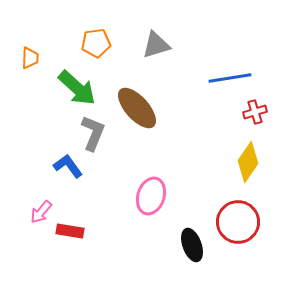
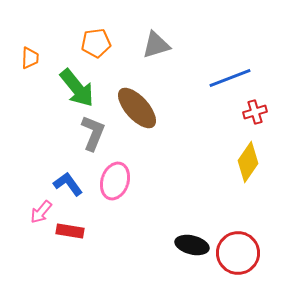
blue line: rotated 12 degrees counterclockwise
green arrow: rotated 9 degrees clockwise
blue L-shape: moved 18 px down
pink ellipse: moved 36 px left, 15 px up
red circle: moved 31 px down
black ellipse: rotated 56 degrees counterclockwise
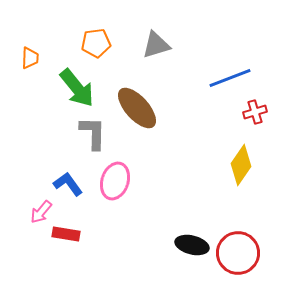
gray L-shape: rotated 21 degrees counterclockwise
yellow diamond: moved 7 px left, 3 px down
red rectangle: moved 4 px left, 3 px down
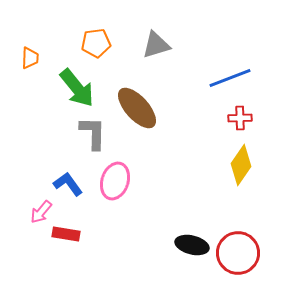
red cross: moved 15 px left, 6 px down; rotated 15 degrees clockwise
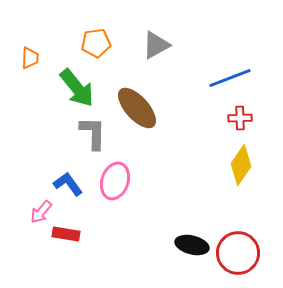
gray triangle: rotated 12 degrees counterclockwise
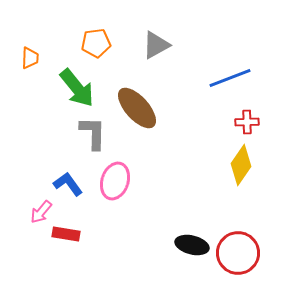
red cross: moved 7 px right, 4 px down
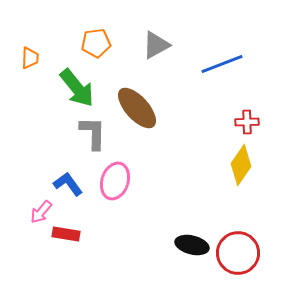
blue line: moved 8 px left, 14 px up
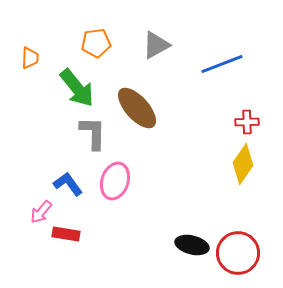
yellow diamond: moved 2 px right, 1 px up
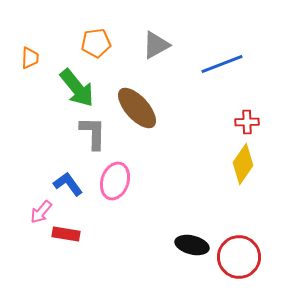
red circle: moved 1 px right, 4 px down
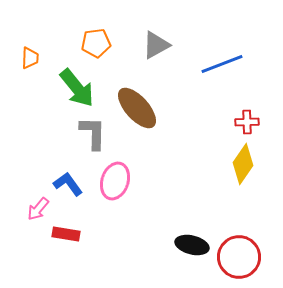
pink arrow: moved 3 px left, 3 px up
